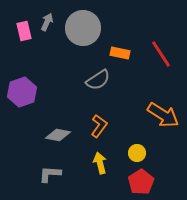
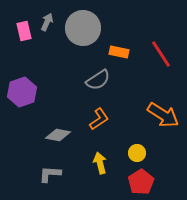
orange rectangle: moved 1 px left, 1 px up
orange L-shape: moved 7 px up; rotated 20 degrees clockwise
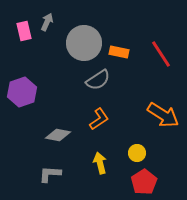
gray circle: moved 1 px right, 15 px down
red pentagon: moved 3 px right
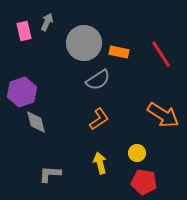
gray diamond: moved 22 px left, 13 px up; rotated 65 degrees clockwise
red pentagon: rotated 30 degrees counterclockwise
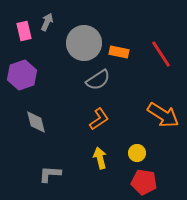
purple hexagon: moved 17 px up
yellow arrow: moved 5 px up
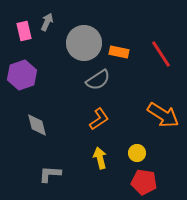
gray diamond: moved 1 px right, 3 px down
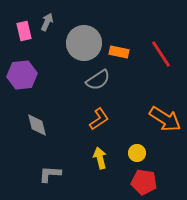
purple hexagon: rotated 12 degrees clockwise
orange arrow: moved 2 px right, 4 px down
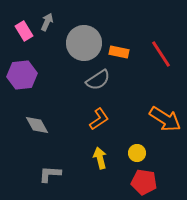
pink rectangle: rotated 18 degrees counterclockwise
gray diamond: rotated 15 degrees counterclockwise
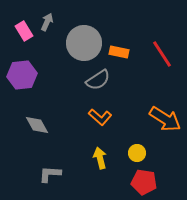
red line: moved 1 px right
orange L-shape: moved 1 px right, 2 px up; rotated 75 degrees clockwise
